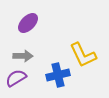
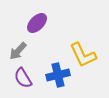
purple ellipse: moved 9 px right
gray arrow: moved 5 px left, 5 px up; rotated 132 degrees clockwise
purple semicircle: moved 7 px right; rotated 90 degrees counterclockwise
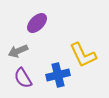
gray arrow: rotated 24 degrees clockwise
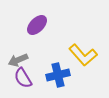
purple ellipse: moved 2 px down
gray arrow: moved 9 px down
yellow L-shape: rotated 16 degrees counterclockwise
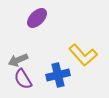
purple ellipse: moved 7 px up
purple semicircle: moved 1 px down
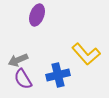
purple ellipse: moved 3 px up; rotated 25 degrees counterclockwise
yellow L-shape: moved 3 px right, 1 px up
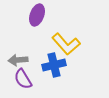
yellow L-shape: moved 20 px left, 10 px up
gray arrow: rotated 18 degrees clockwise
blue cross: moved 4 px left, 10 px up
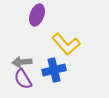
gray arrow: moved 4 px right, 2 px down
blue cross: moved 5 px down
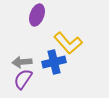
yellow L-shape: moved 2 px right, 1 px up
blue cross: moved 8 px up
purple semicircle: rotated 65 degrees clockwise
